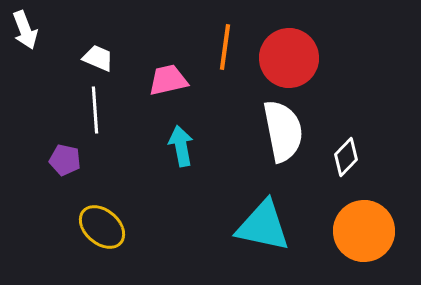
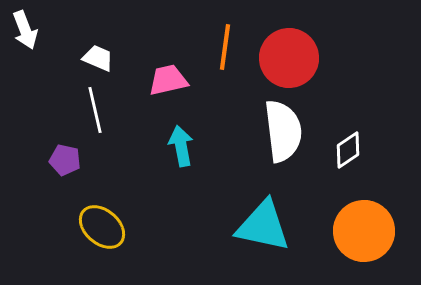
white line: rotated 9 degrees counterclockwise
white semicircle: rotated 4 degrees clockwise
white diamond: moved 2 px right, 7 px up; rotated 12 degrees clockwise
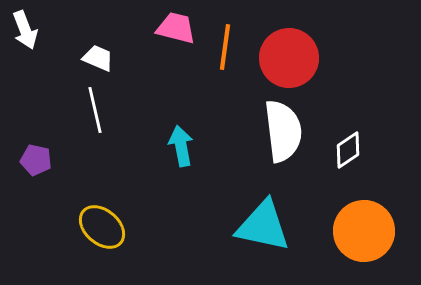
pink trapezoid: moved 8 px right, 52 px up; rotated 27 degrees clockwise
purple pentagon: moved 29 px left
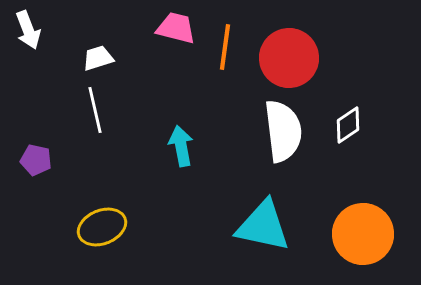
white arrow: moved 3 px right
white trapezoid: rotated 40 degrees counterclockwise
white diamond: moved 25 px up
yellow ellipse: rotated 63 degrees counterclockwise
orange circle: moved 1 px left, 3 px down
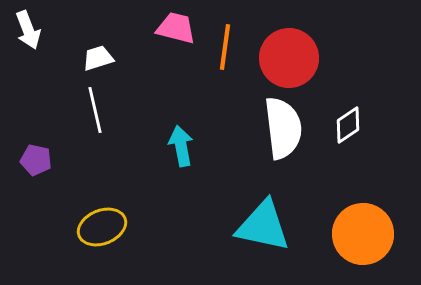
white semicircle: moved 3 px up
